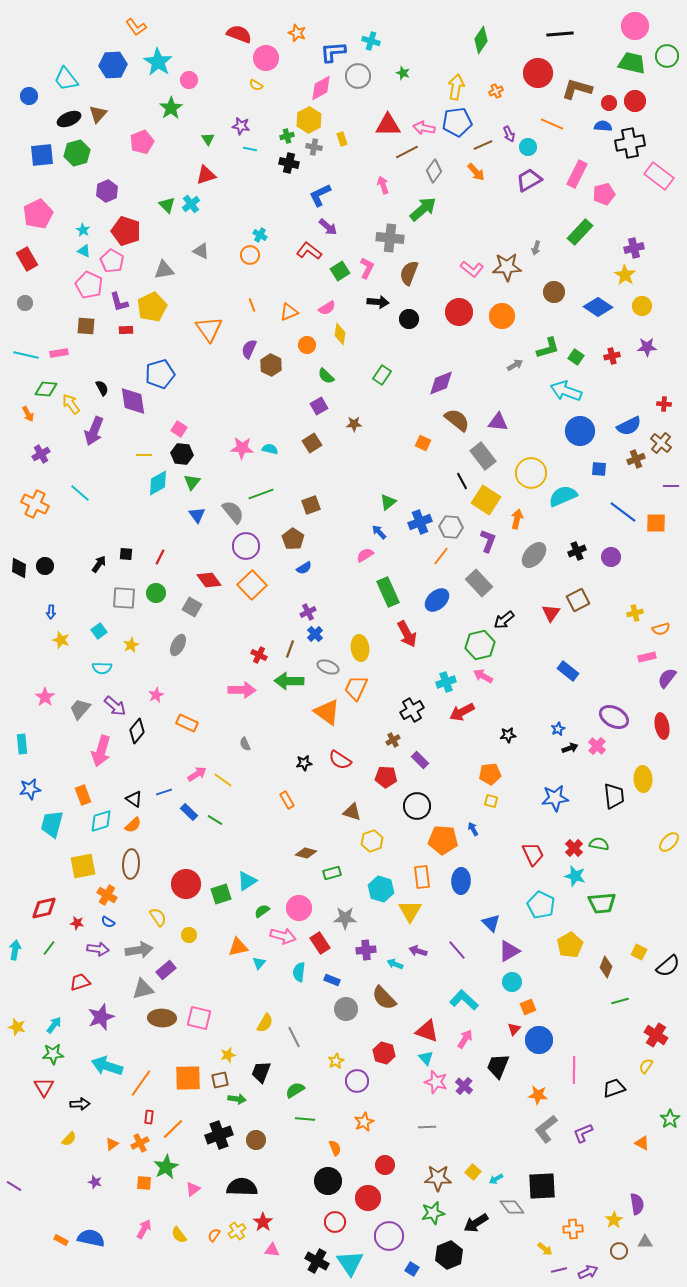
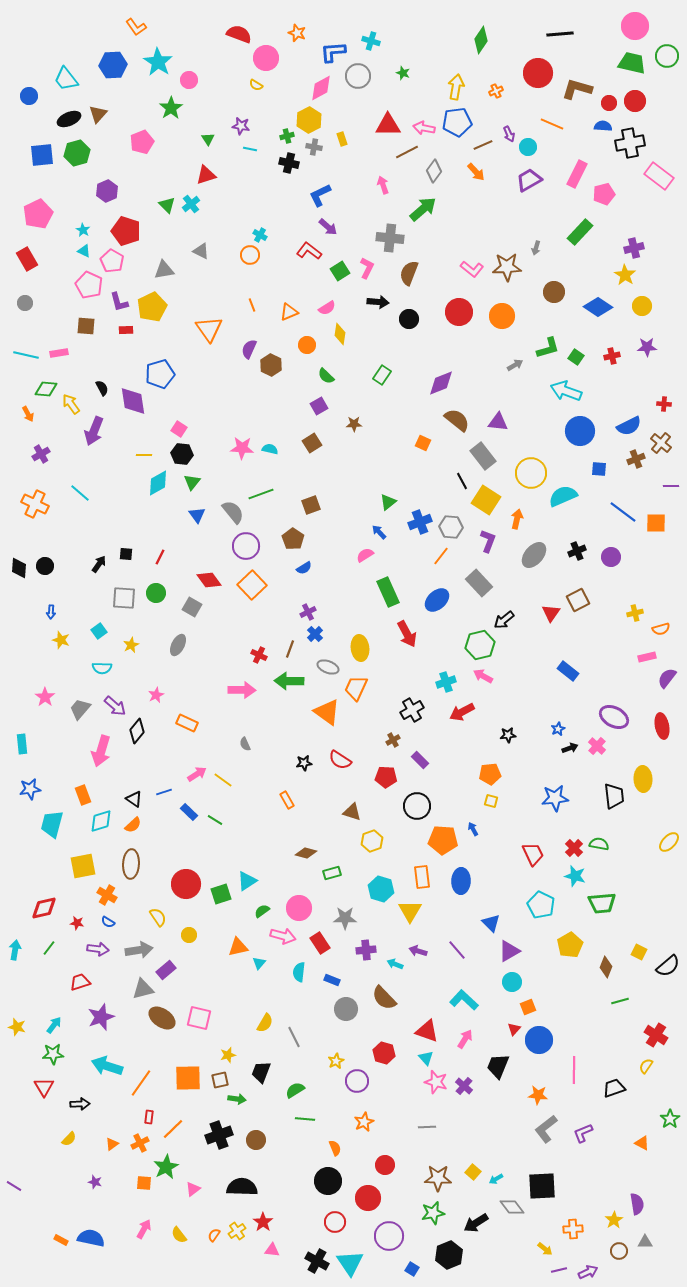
brown ellipse at (162, 1018): rotated 32 degrees clockwise
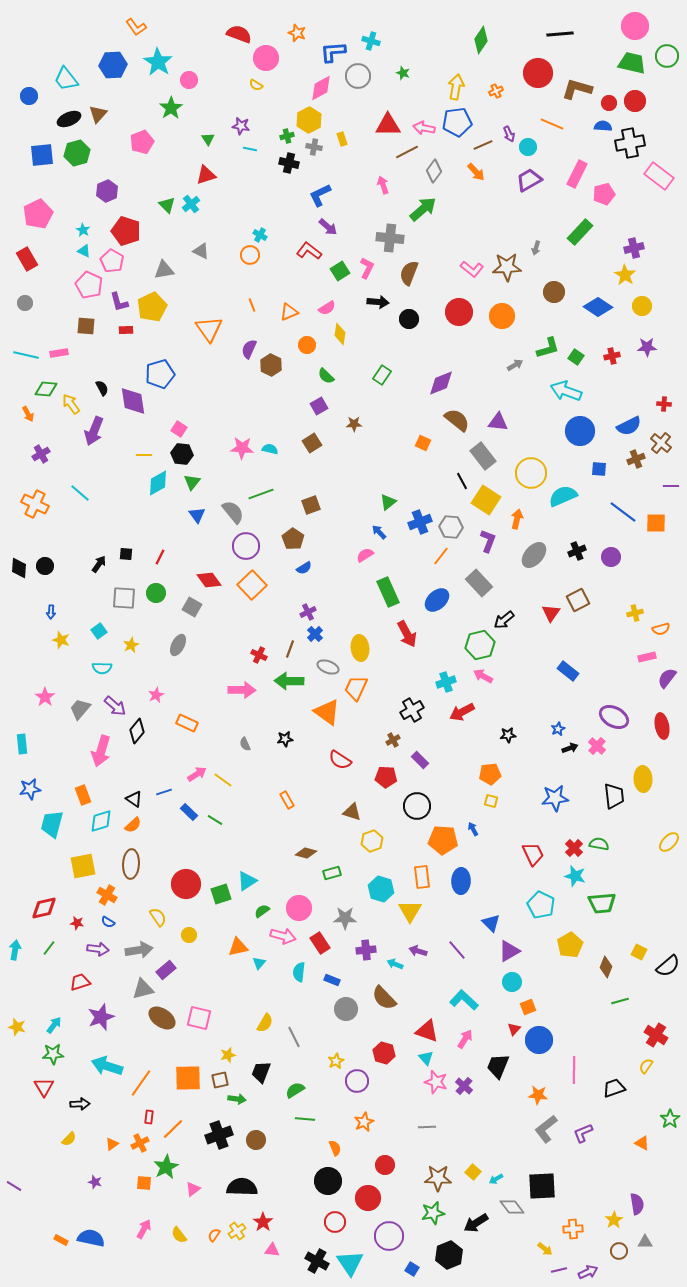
black star at (304, 763): moved 19 px left, 24 px up
